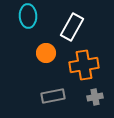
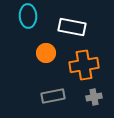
white rectangle: rotated 72 degrees clockwise
gray cross: moved 1 px left
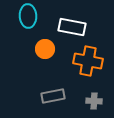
orange circle: moved 1 px left, 4 px up
orange cross: moved 4 px right, 4 px up; rotated 20 degrees clockwise
gray cross: moved 4 px down; rotated 14 degrees clockwise
